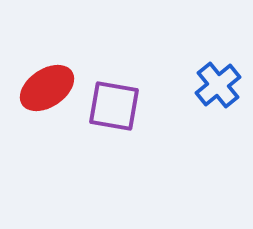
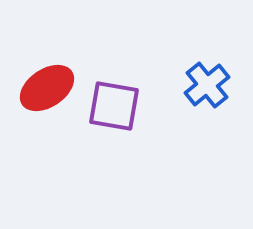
blue cross: moved 11 px left
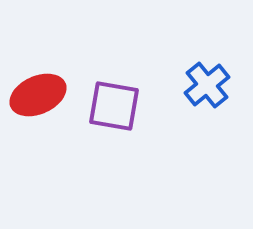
red ellipse: moved 9 px left, 7 px down; rotated 10 degrees clockwise
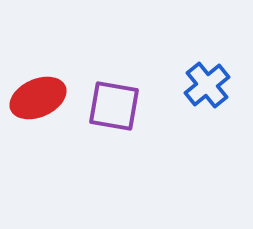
red ellipse: moved 3 px down
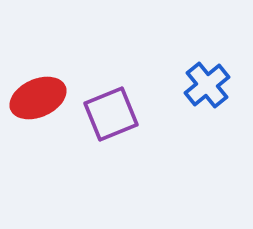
purple square: moved 3 px left, 8 px down; rotated 32 degrees counterclockwise
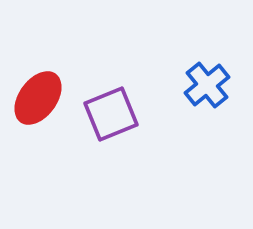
red ellipse: rotated 30 degrees counterclockwise
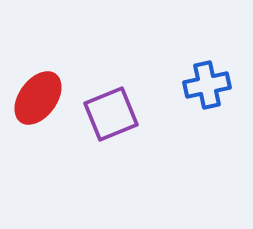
blue cross: rotated 27 degrees clockwise
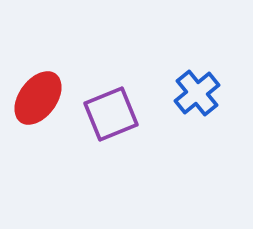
blue cross: moved 10 px left, 8 px down; rotated 27 degrees counterclockwise
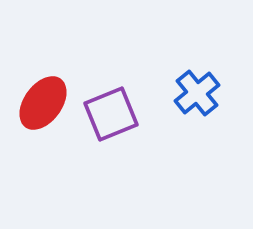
red ellipse: moved 5 px right, 5 px down
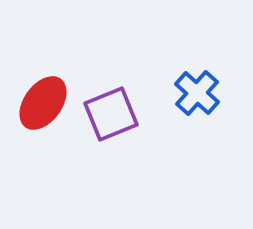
blue cross: rotated 9 degrees counterclockwise
